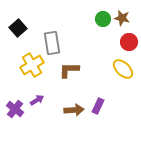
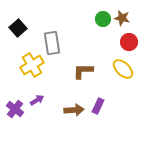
brown L-shape: moved 14 px right, 1 px down
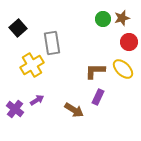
brown star: rotated 28 degrees counterclockwise
brown L-shape: moved 12 px right
purple rectangle: moved 9 px up
brown arrow: rotated 36 degrees clockwise
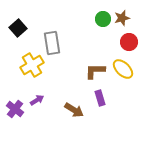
purple rectangle: moved 2 px right, 1 px down; rotated 42 degrees counterclockwise
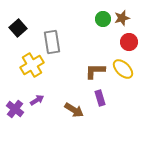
gray rectangle: moved 1 px up
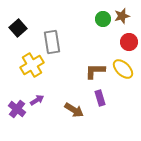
brown star: moved 2 px up
purple cross: moved 2 px right
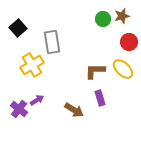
purple cross: moved 2 px right
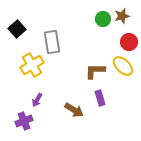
black square: moved 1 px left, 1 px down
yellow ellipse: moved 3 px up
purple arrow: rotated 152 degrees clockwise
purple cross: moved 5 px right, 12 px down; rotated 30 degrees clockwise
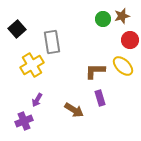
red circle: moved 1 px right, 2 px up
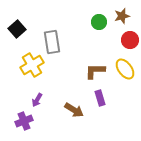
green circle: moved 4 px left, 3 px down
yellow ellipse: moved 2 px right, 3 px down; rotated 10 degrees clockwise
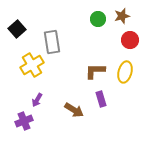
green circle: moved 1 px left, 3 px up
yellow ellipse: moved 3 px down; rotated 50 degrees clockwise
purple rectangle: moved 1 px right, 1 px down
